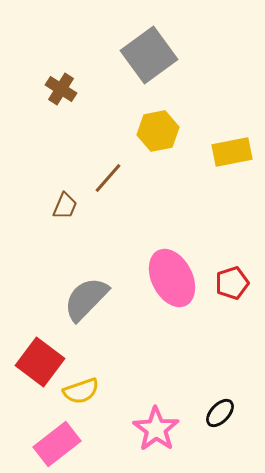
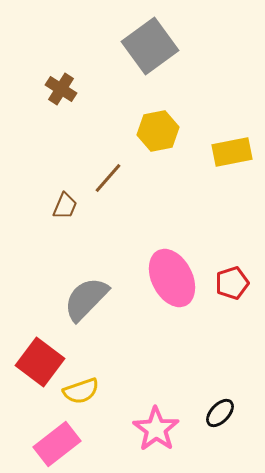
gray square: moved 1 px right, 9 px up
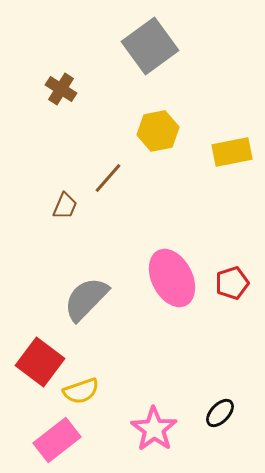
pink star: moved 2 px left
pink rectangle: moved 4 px up
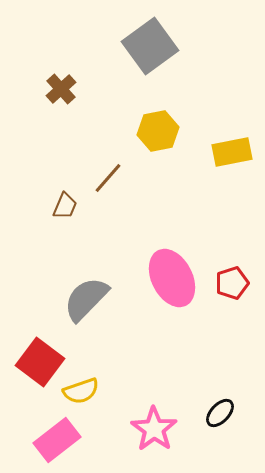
brown cross: rotated 16 degrees clockwise
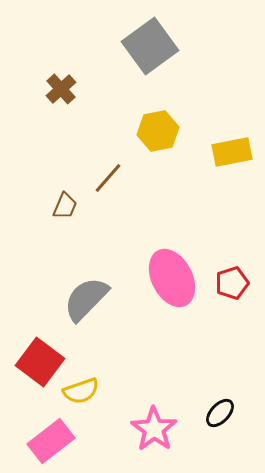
pink rectangle: moved 6 px left, 1 px down
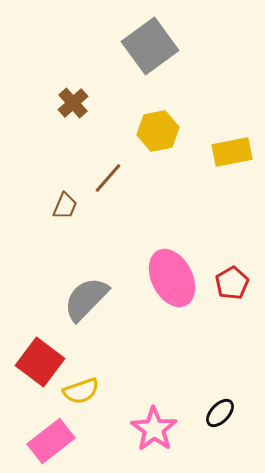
brown cross: moved 12 px right, 14 px down
red pentagon: rotated 12 degrees counterclockwise
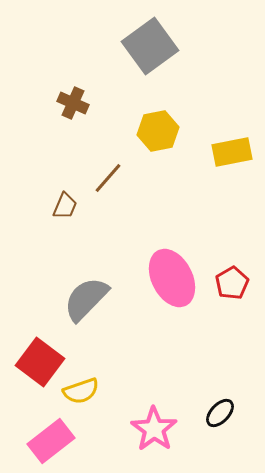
brown cross: rotated 24 degrees counterclockwise
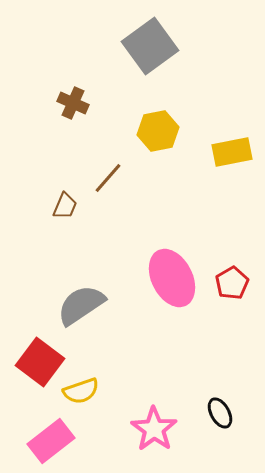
gray semicircle: moved 5 px left, 6 px down; rotated 12 degrees clockwise
black ellipse: rotated 72 degrees counterclockwise
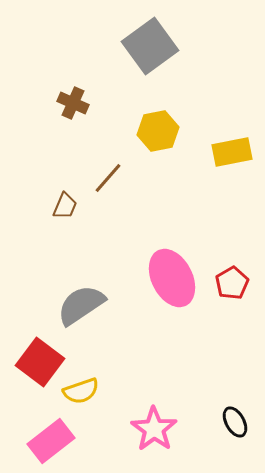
black ellipse: moved 15 px right, 9 px down
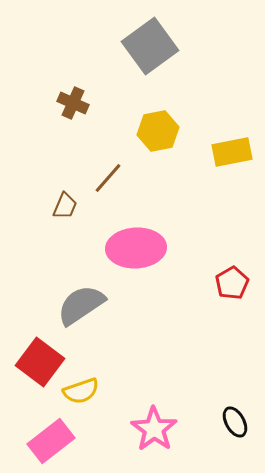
pink ellipse: moved 36 px left, 30 px up; rotated 66 degrees counterclockwise
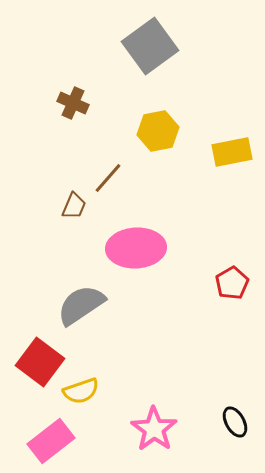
brown trapezoid: moved 9 px right
